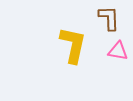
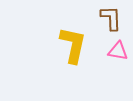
brown L-shape: moved 2 px right
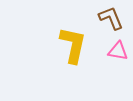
brown L-shape: rotated 20 degrees counterclockwise
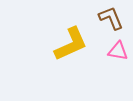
yellow L-shape: moved 2 px left, 1 px up; rotated 54 degrees clockwise
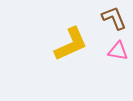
brown L-shape: moved 3 px right
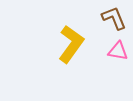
yellow L-shape: rotated 30 degrees counterclockwise
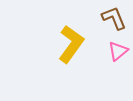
pink triangle: rotated 50 degrees counterclockwise
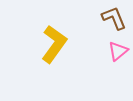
yellow L-shape: moved 17 px left
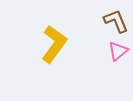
brown L-shape: moved 2 px right, 3 px down
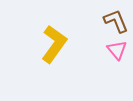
pink triangle: moved 1 px left, 1 px up; rotated 30 degrees counterclockwise
